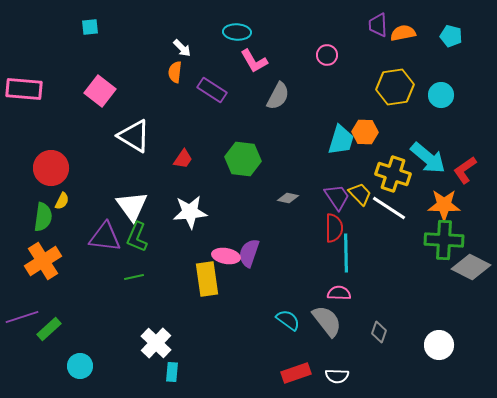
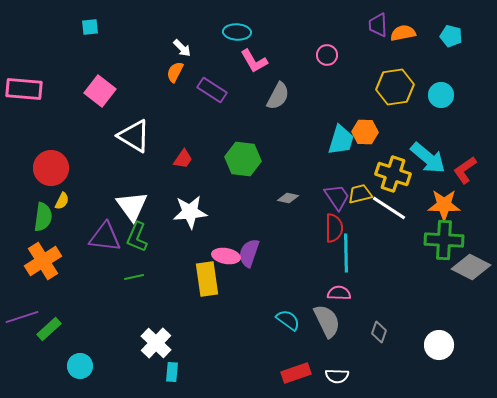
orange semicircle at (175, 72): rotated 20 degrees clockwise
yellow trapezoid at (360, 194): rotated 60 degrees counterclockwise
gray semicircle at (327, 321): rotated 12 degrees clockwise
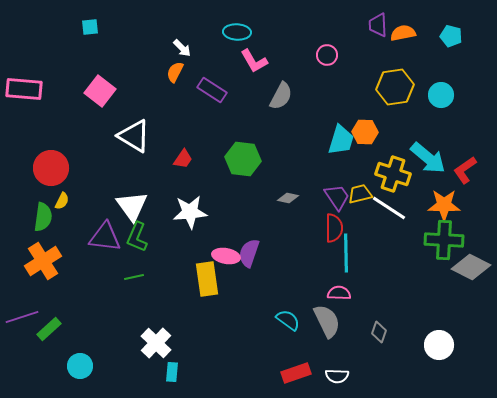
gray semicircle at (278, 96): moved 3 px right
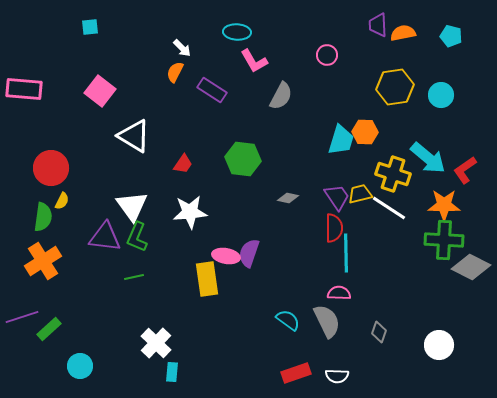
red trapezoid at (183, 159): moved 5 px down
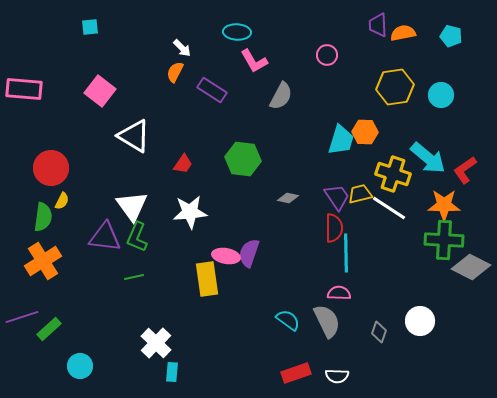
white circle at (439, 345): moved 19 px left, 24 px up
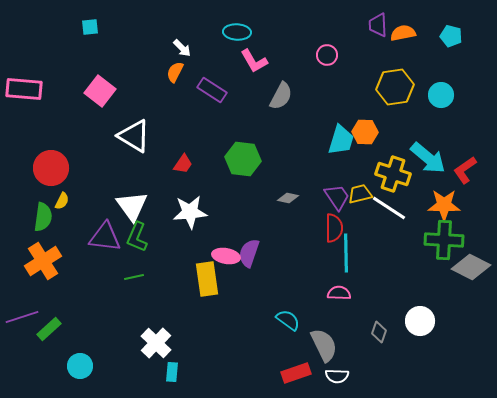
gray semicircle at (327, 321): moved 3 px left, 24 px down
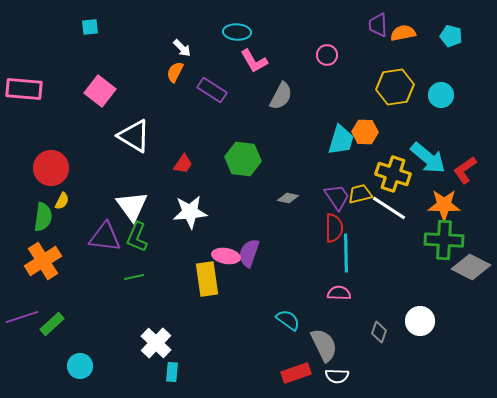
green rectangle at (49, 329): moved 3 px right, 5 px up
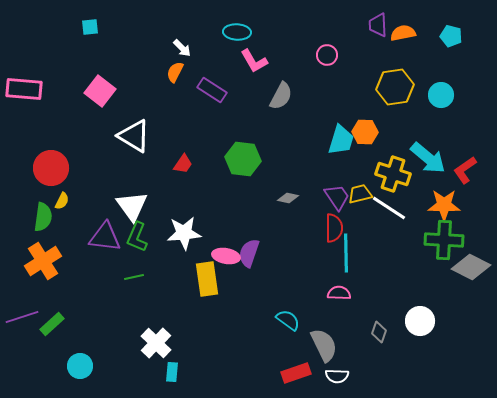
white star at (190, 212): moved 6 px left, 21 px down
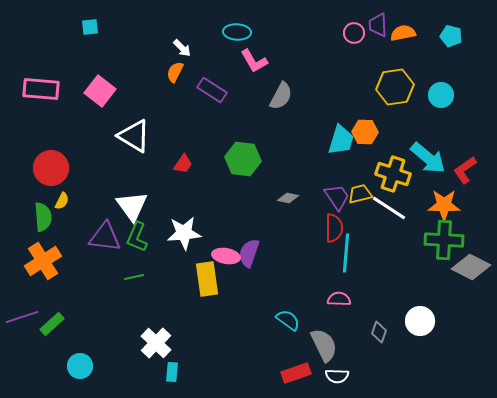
pink circle at (327, 55): moved 27 px right, 22 px up
pink rectangle at (24, 89): moved 17 px right
green semicircle at (43, 217): rotated 12 degrees counterclockwise
cyan line at (346, 253): rotated 6 degrees clockwise
pink semicircle at (339, 293): moved 6 px down
